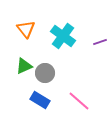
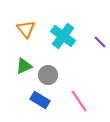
purple line: rotated 64 degrees clockwise
gray circle: moved 3 px right, 2 px down
pink line: rotated 15 degrees clockwise
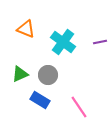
orange triangle: rotated 30 degrees counterclockwise
cyan cross: moved 6 px down
purple line: rotated 56 degrees counterclockwise
green triangle: moved 4 px left, 8 px down
pink line: moved 6 px down
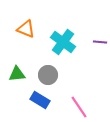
purple line: rotated 16 degrees clockwise
green triangle: moved 3 px left; rotated 18 degrees clockwise
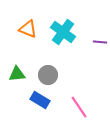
orange triangle: moved 2 px right
cyan cross: moved 10 px up
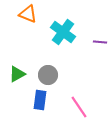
orange triangle: moved 15 px up
green triangle: rotated 24 degrees counterclockwise
blue rectangle: rotated 66 degrees clockwise
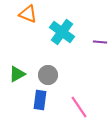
cyan cross: moved 1 px left
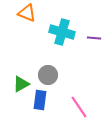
orange triangle: moved 1 px left, 1 px up
cyan cross: rotated 20 degrees counterclockwise
purple line: moved 6 px left, 4 px up
green triangle: moved 4 px right, 10 px down
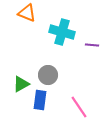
purple line: moved 2 px left, 7 px down
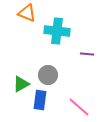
cyan cross: moved 5 px left, 1 px up; rotated 10 degrees counterclockwise
purple line: moved 5 px left, 9 px down
pink line: rotated 15 degrees counterclockwise
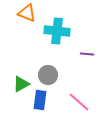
pink line: moved 5 px up
